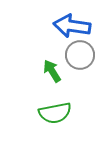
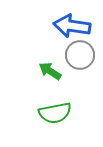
green arrow: moved 2 px left; rotated 25 degrees counterclockwise
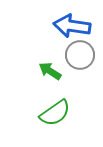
green semicircle: rotated 24 degrees counterclockwise
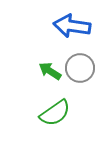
gray circle: moved 13 px down
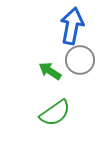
blue arrow: rotated 93 degrees clockwise
gray circle: moved 8 px up
